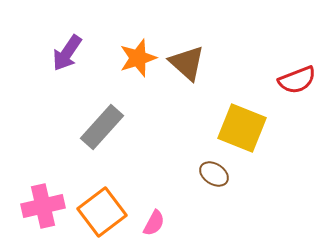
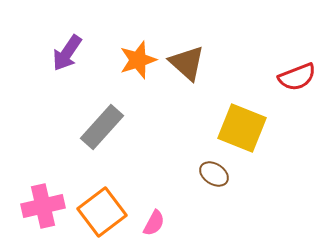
orange star: moved 2 px down
red semicircle: moved 3 px up
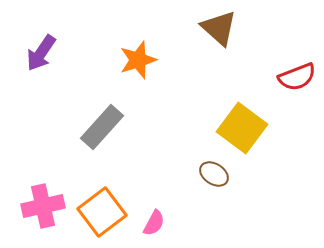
purple arrow: moved 26 px left
brown triangle: moved 32 px right, 35 px up
yellow square: rotated 15 degrees clockwise
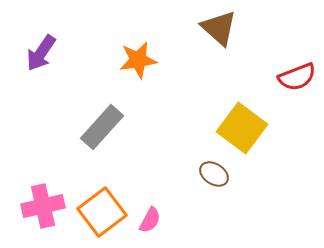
orange star: rotated 9 degrees clockwise
pink semicircle: moved 4 px left, 3 px up
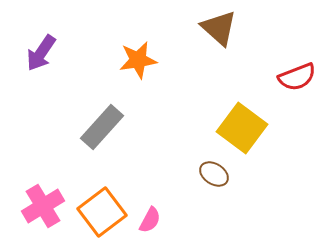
pink cross: rotated 18 degrees counterclockwise
